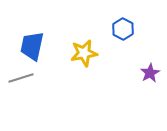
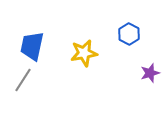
blue hexagon: moved 6 px right, 5 px down
purple star: rotated 12 degrees clockwise
gray line: moved 2 px right, 2 px down; rotated 40 degrees counterclockwise
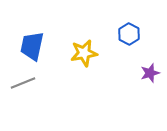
gray line: moved 3 px down; rotated 35 degrees clockwise
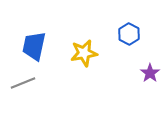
blue trapezoid: moved 2 px right
purple star: rotated 18 degrees counterclockwise
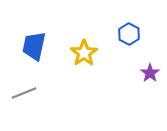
yellow star: rotated 24 degrees counterclockwise
gray line: moved 1 px right, 10 px down
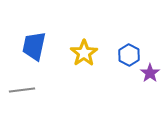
blue hexagon: moved 21 px down
gray line: moved 2 px left, 3 px up; rotated 15 degrees clockwise
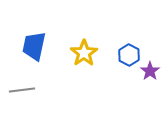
purple star: moved 2 px up
